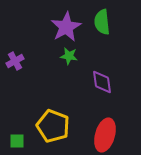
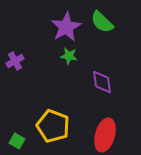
green semicircle: rotated 40 degrees counterclockwise
green square: rotated 28 degrees clockwise
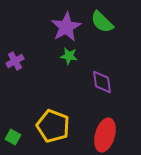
green square: moved 4 px left, 4 px up
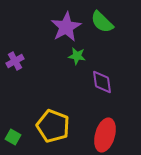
green star: moved 8 px right
